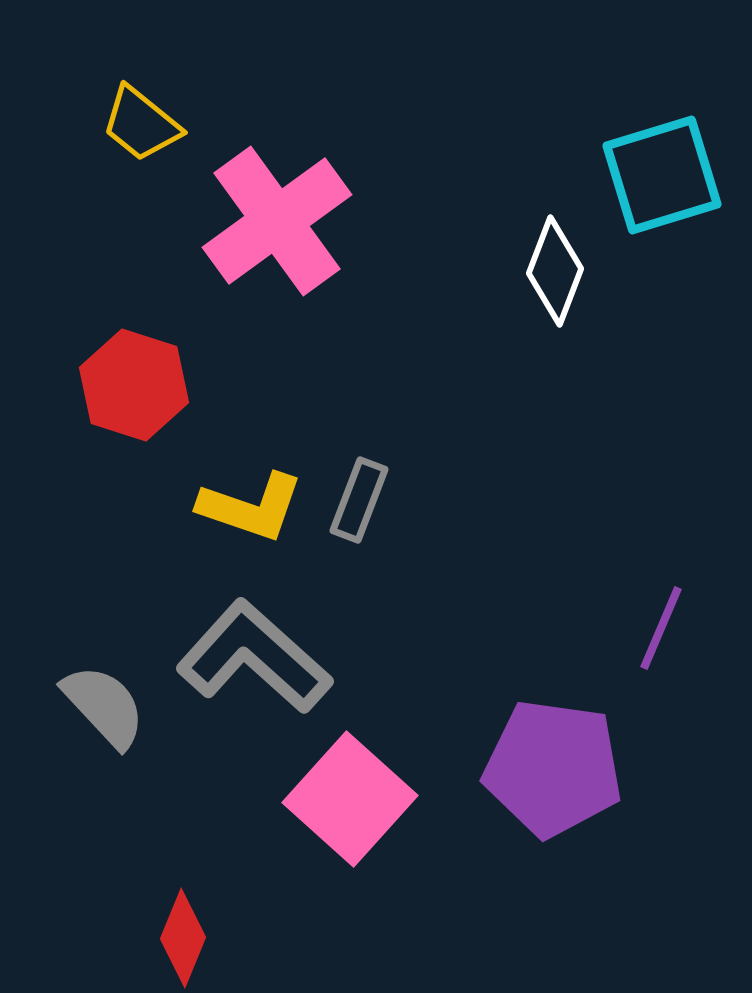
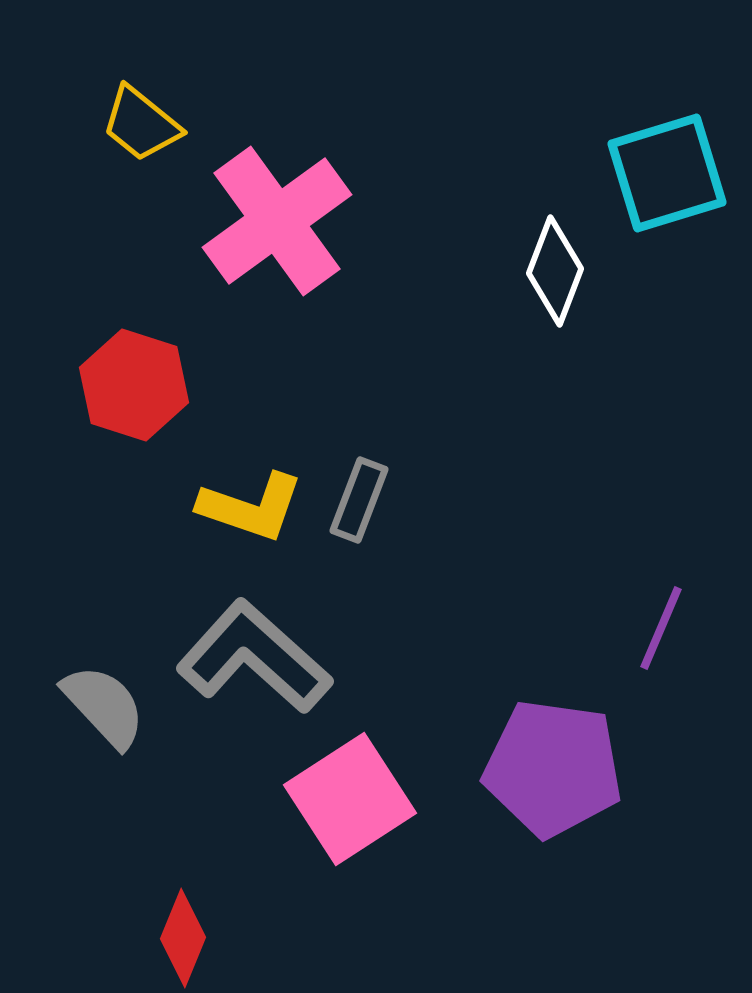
cyan square: moved 5 px right, 2 px up
pink square: rotated 15 degrees clockwise
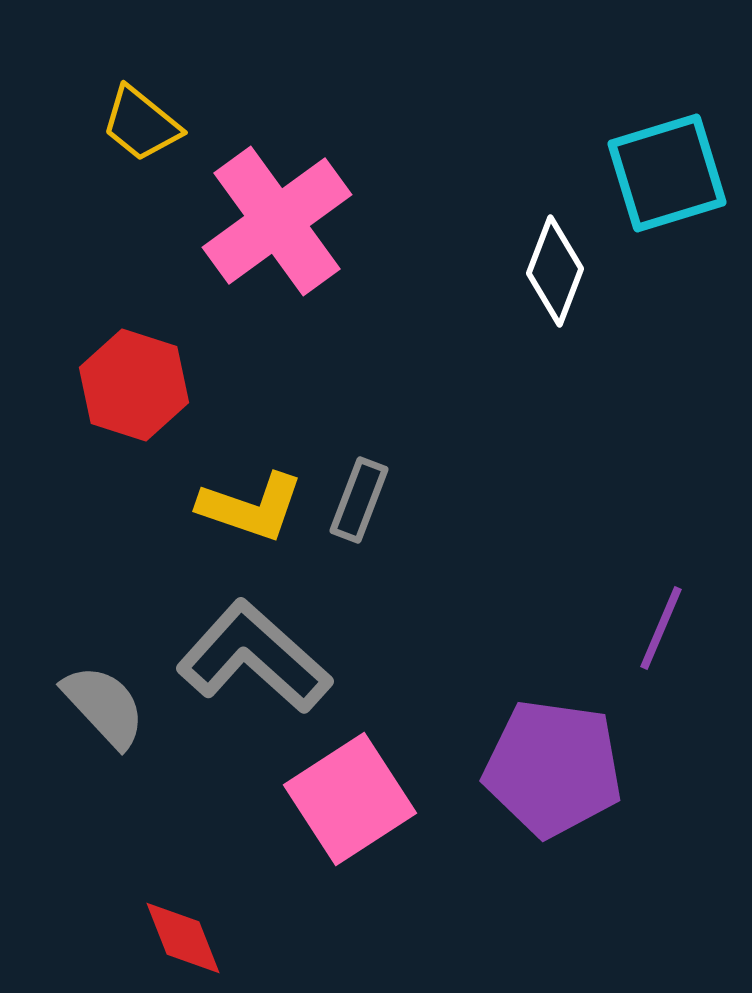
red diamond: rotated 44 degrees counterclockwise
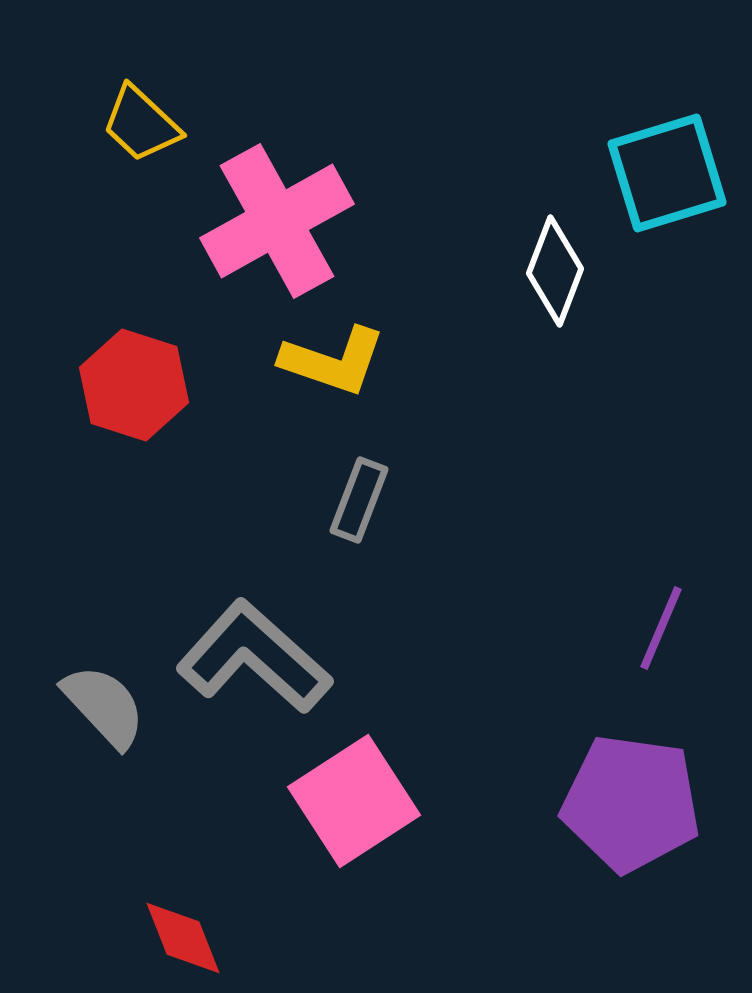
yellow trapezoid: rotated 4 degrees clockwise
pink cross: rotated 7 degrees clockwise
yellow L-shape: moved 82 px right, 146 px up
purple pentagon: moved 78 px right, 35 px down
pink square: moved 4 px right, 2 px down
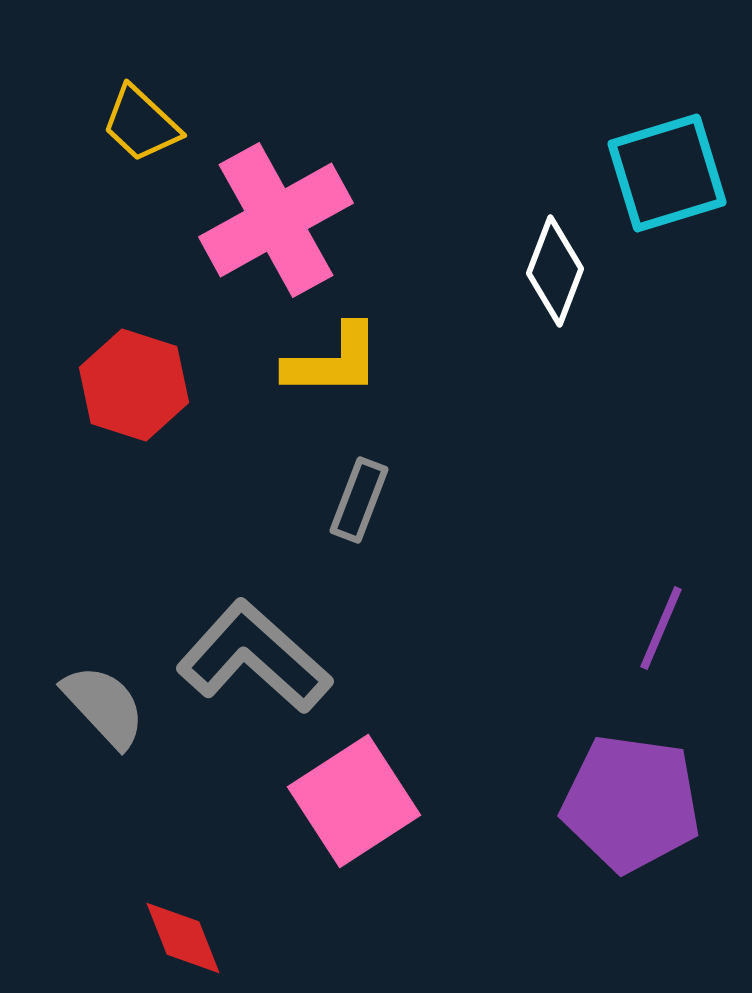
pink cross: moved 1 px left, 1 px up
yellow L-shape: rotated 19 degrees counterclockwise
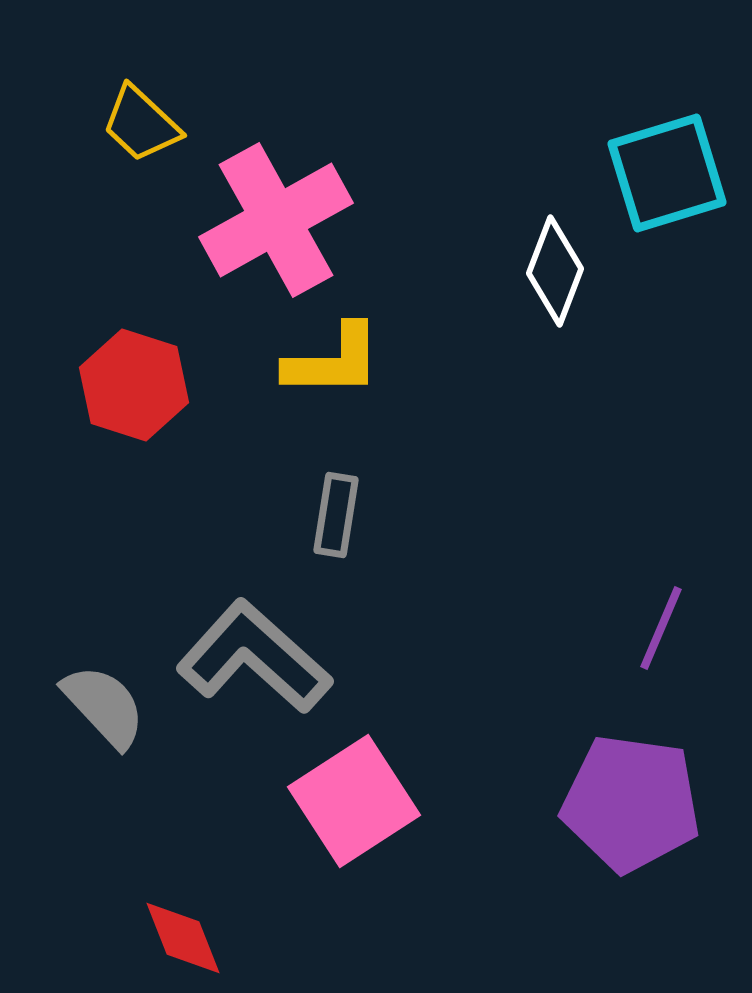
gray rectangle: moved 23 px left, 15 px down; rotated 12 degrees counterclockwise
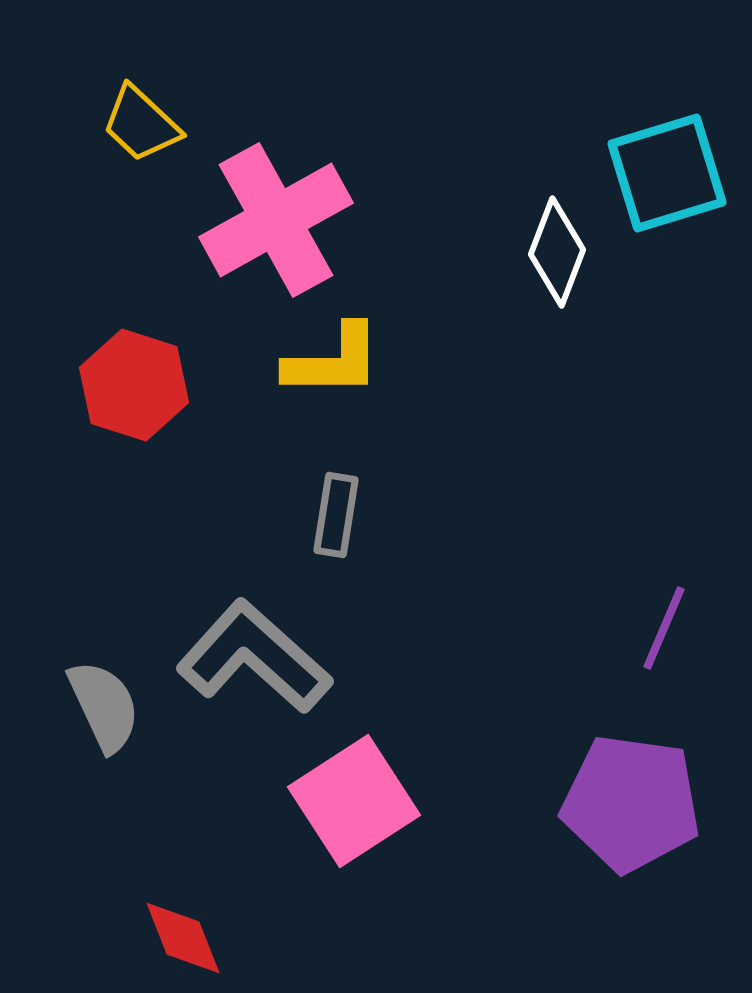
white diamond: moved 2 px right, 19 px up
purple line: moved 3 px right
gray semicircle: rotated 18 degrees clockwise
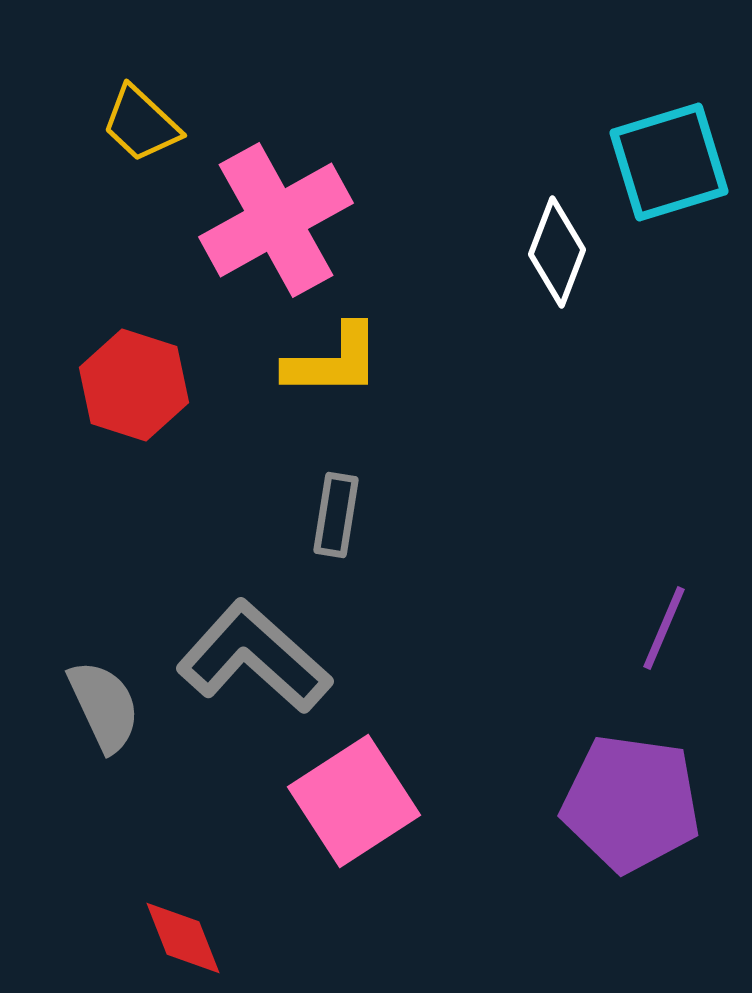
cyan square: moved 2 px right, 11 px up
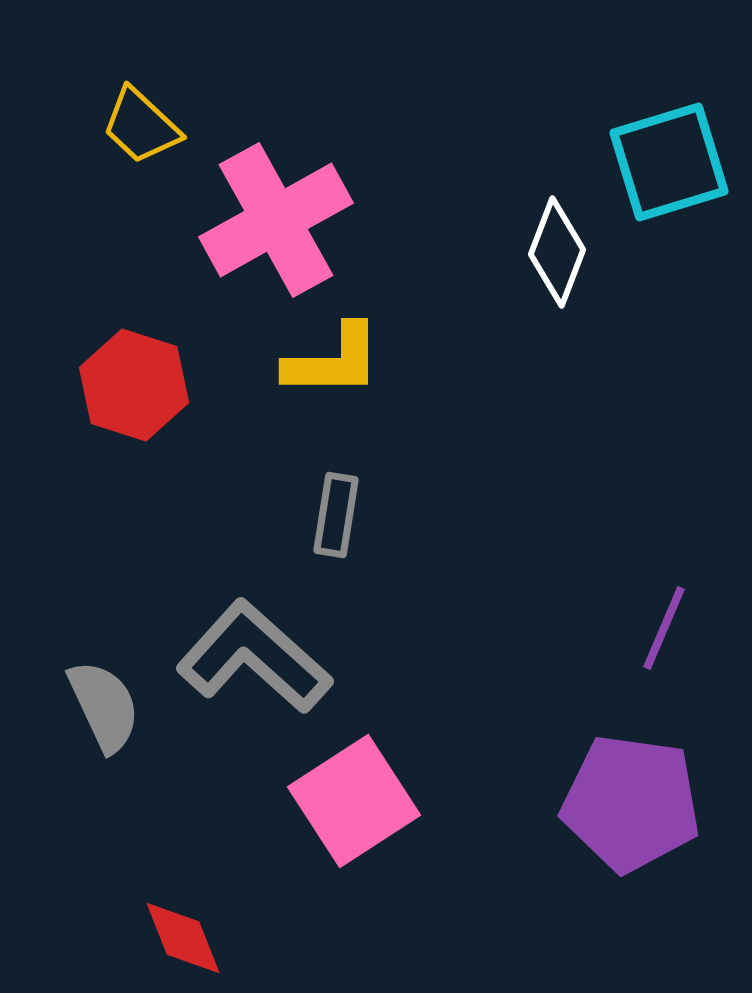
yellow trapezoid: moved 2 px down
